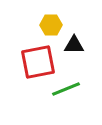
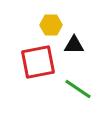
green line: moved 12 px right; rotated 56 degrees clockwise
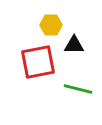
green line: rotated 20 degrees counterclockwise
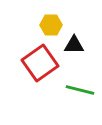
red square: moved 2 px right, 1 px down; rotated 24 degrees counterclockwise
green line: moved 2 px right, 1 px down
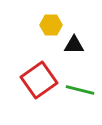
red square: moved 1 px left, 17 px down
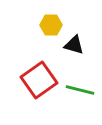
black triangle: rotated 15 degrees clockwise
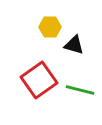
yellow hexagon: moved 1 px left, 2 px down
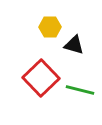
red square: moved 2 px right, 2 px up; rotated 9 degrees counterclockwise
